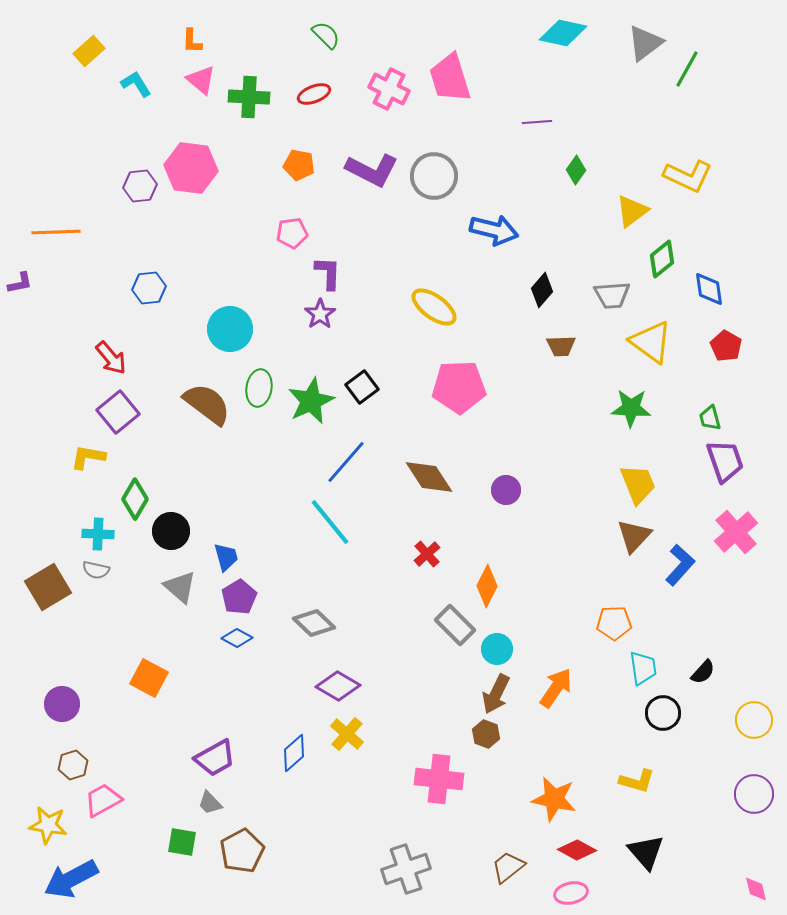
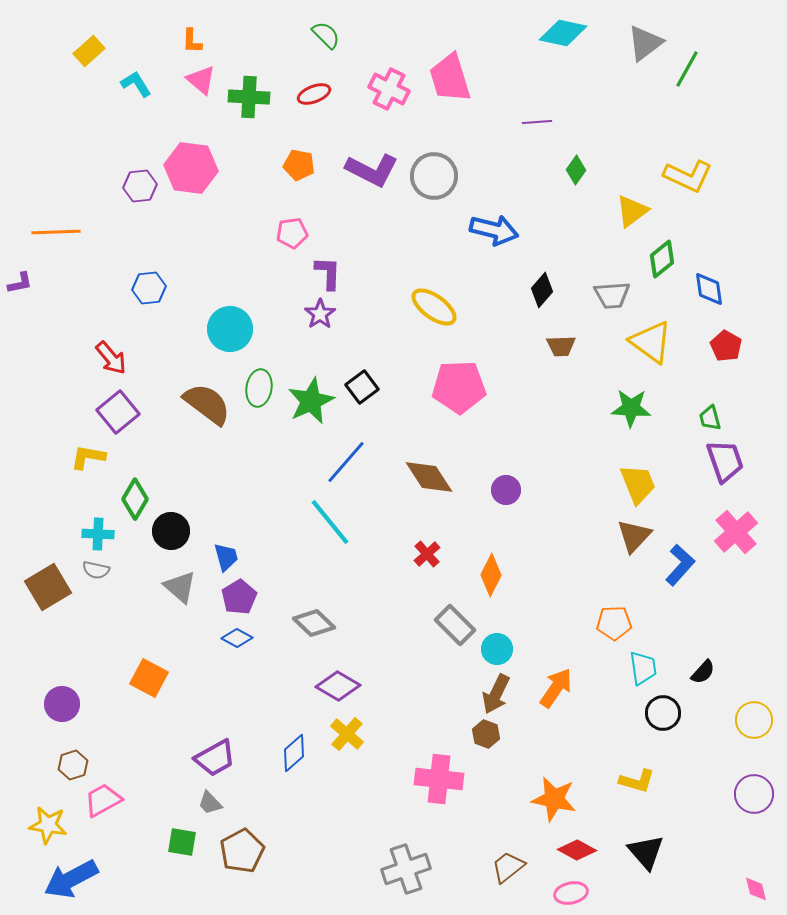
orange diamond at (487, 586): moved 4 px right, 11 px up
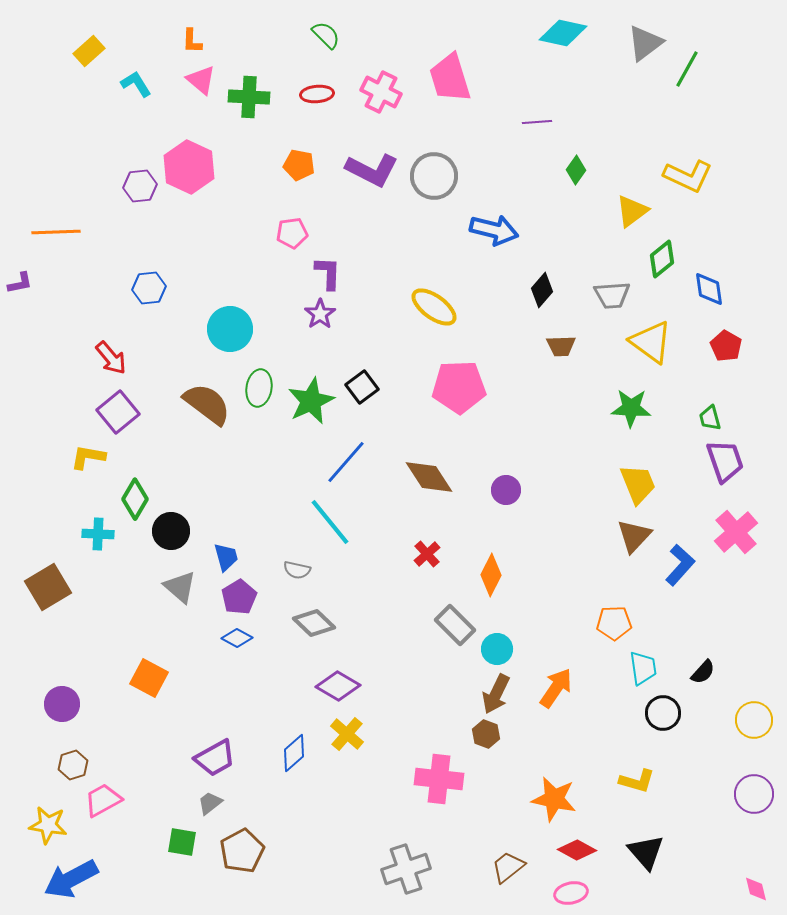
pink cross at (389, 89): moved 8 px left, 3 px down
red ellipse at (314, 94): moved 3 px right; rotated 16 degrees clockwise
pink hexagon at (191, 168): moved 2 px left, 1 px up; rotated 18 degrees clockwise
gray semicircle at (96, 570): moved 201 px right
gray trapezoid at (210, 803): rotated 96 degrees clockwise
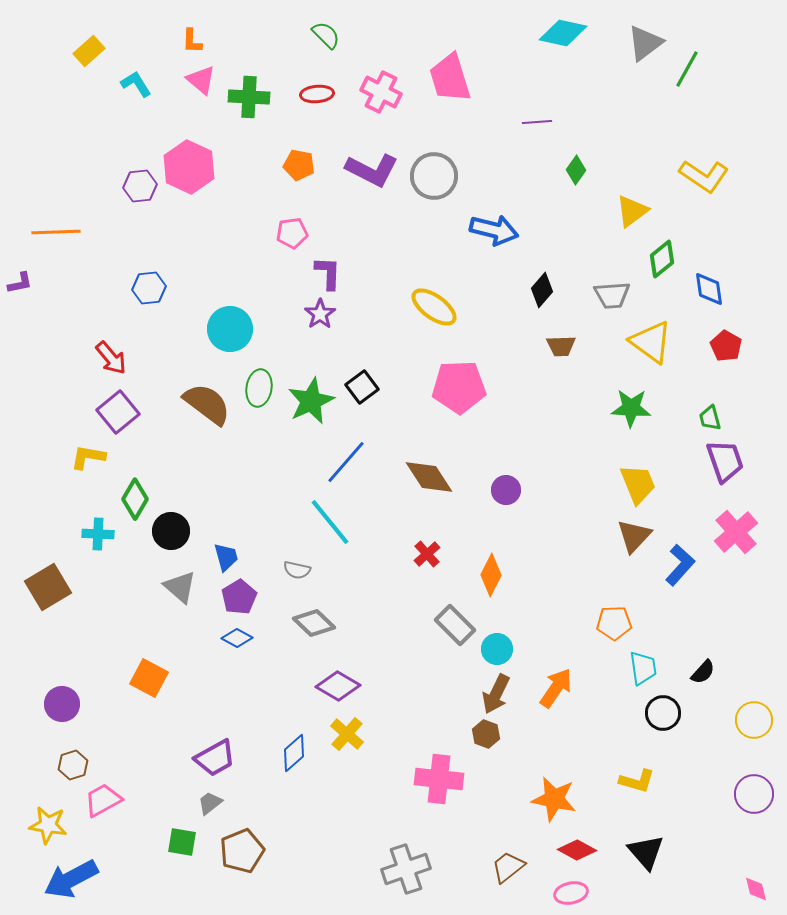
yellow L-shape at (688, 176): moved 16 px right; rotated 9 degrees clockwise
brown pentagon at (242, 851): rotated 6 degrees clockwise
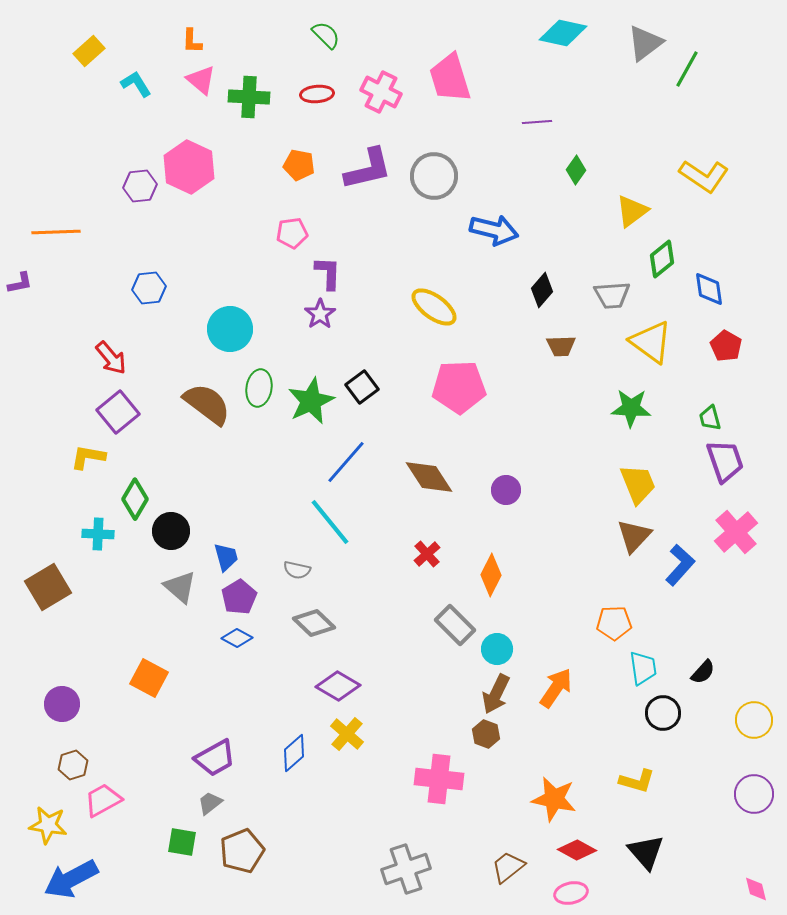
purple L-shape at (372, 170): moved 4 px left, 1 px up; rotated 40 degrees counterclockwise
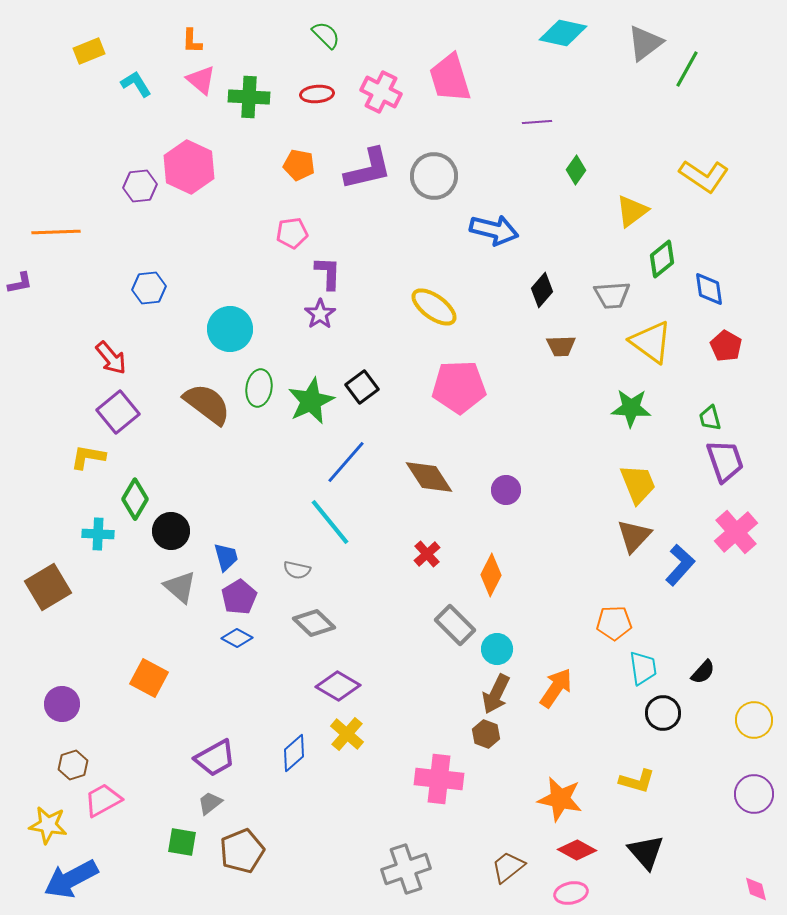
yellow rectangle at (89, 51): rotated 20 degrees clockwise
orange star at (554, 799): moved 6 px right
